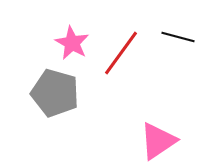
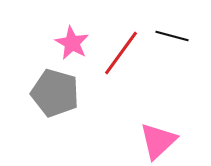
black line: moved 6 px left, 1 px up
pink triangle: rotated 9 degrees counterclockwise
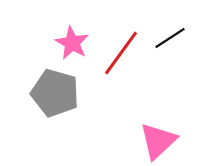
black line: moved 2 px left, 2 px down; rotated 48 degrees counterclockwise
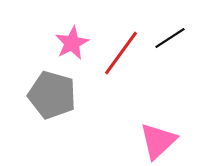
pink star: rotated 16 degrees clockwise
gray pentagon: moved 3 px left, 2 px down
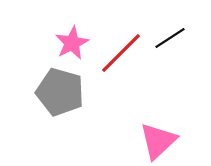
red line: rotated 9 degrees clockwise
gray pentagon: moved 8 px right, 3 px up
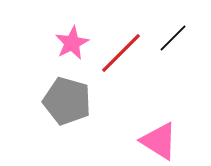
black line: moved 3 px right; rotated 12 degrees counterclockwise
gray pentagon: moved 7 px right, 9 px down
pink triangle: moved 1 px right; rotated 45 degrees counterclockwise
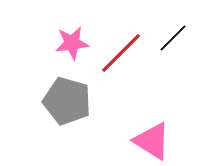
pink star: rotated 20 degrees clockwise
pink triangle: moved 7 px left
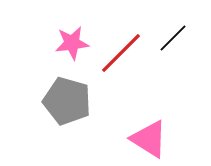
pink triangle: moved 3 px left, 2 px up
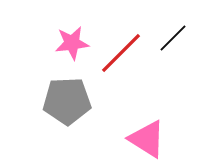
gray pentagon: rotated 18 degrees counterclockwise
pink triangle: moved 2 px left
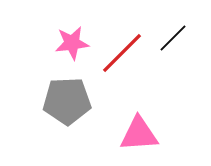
red line: moved 1 px right
pink triangle: moved 8 px left, 5 px up; rotated 36 degrees counterclockwise
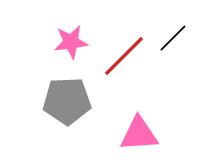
pink star: moved 1 px left, 1 px up
red line: moved 2 px right, 3 px down
